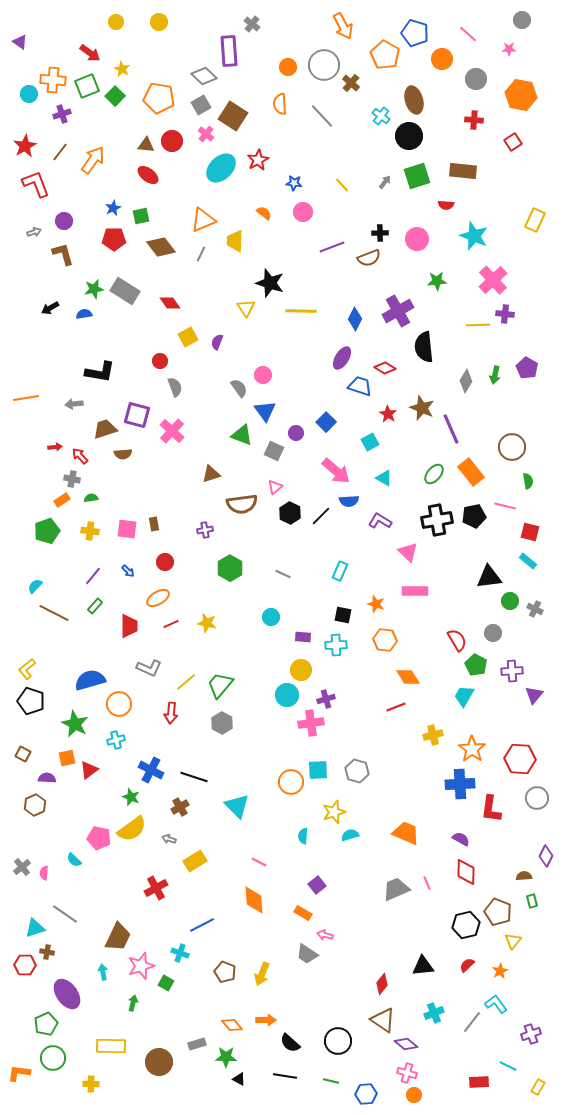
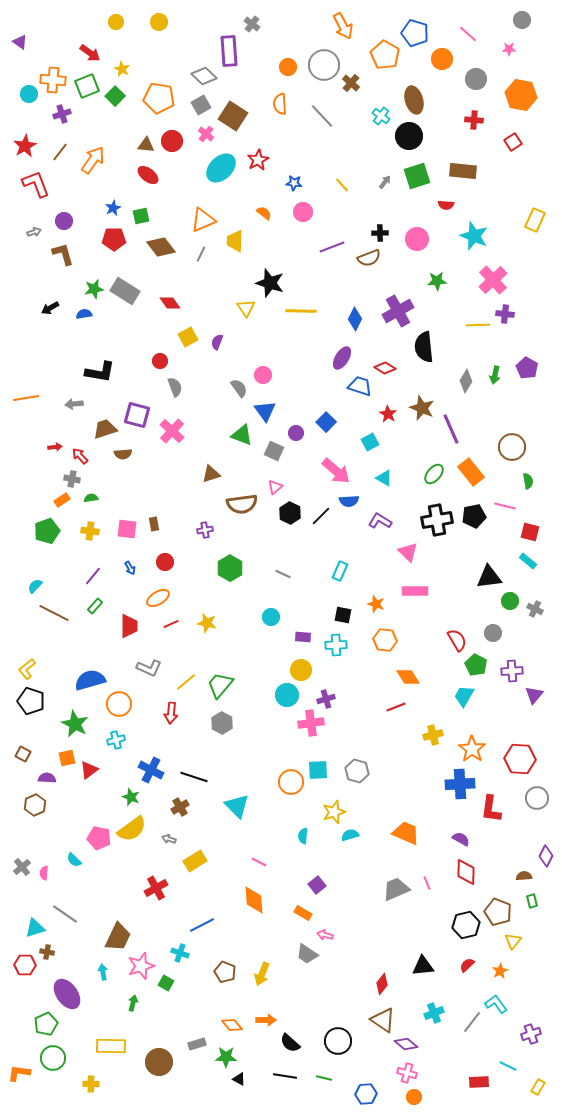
blue arrow at (128, 571): moved 2 px right, 3 px up; rotated 16 degrees clockwise
green line at (331, 1081): moved 7 px left, 3 px up
orange circle at (414, 1095): moved 2 px down
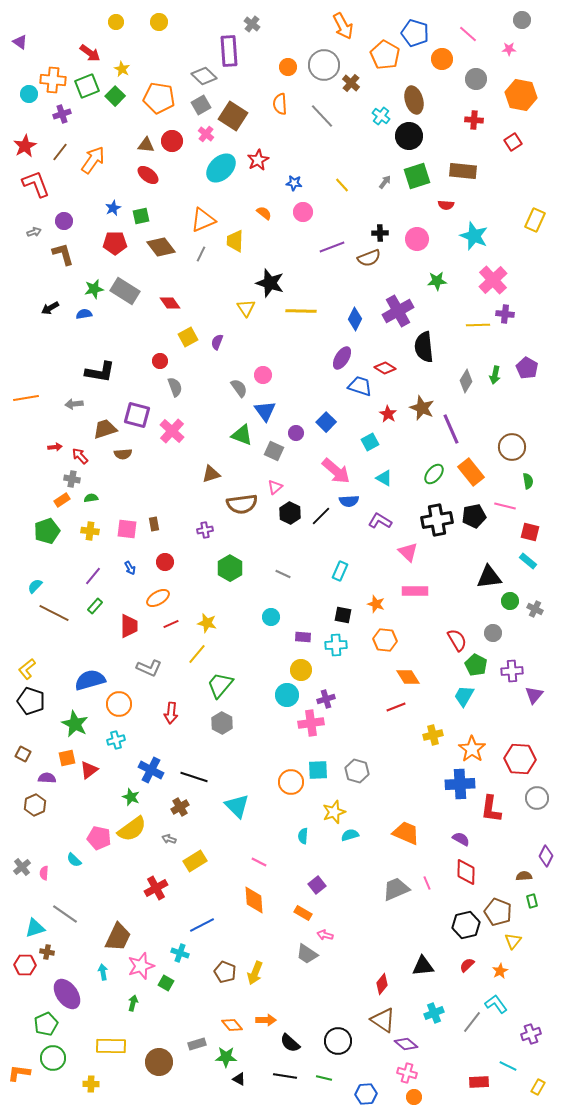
red pentagon at (114, 239): moved 1 px right, 4 px down
yellow line at (186, 682): moved 11 px right, 28 px up; rotated 10 degrees counterclockwise
yellow arrow at (262, 974): moved 7 px left, 1 px up
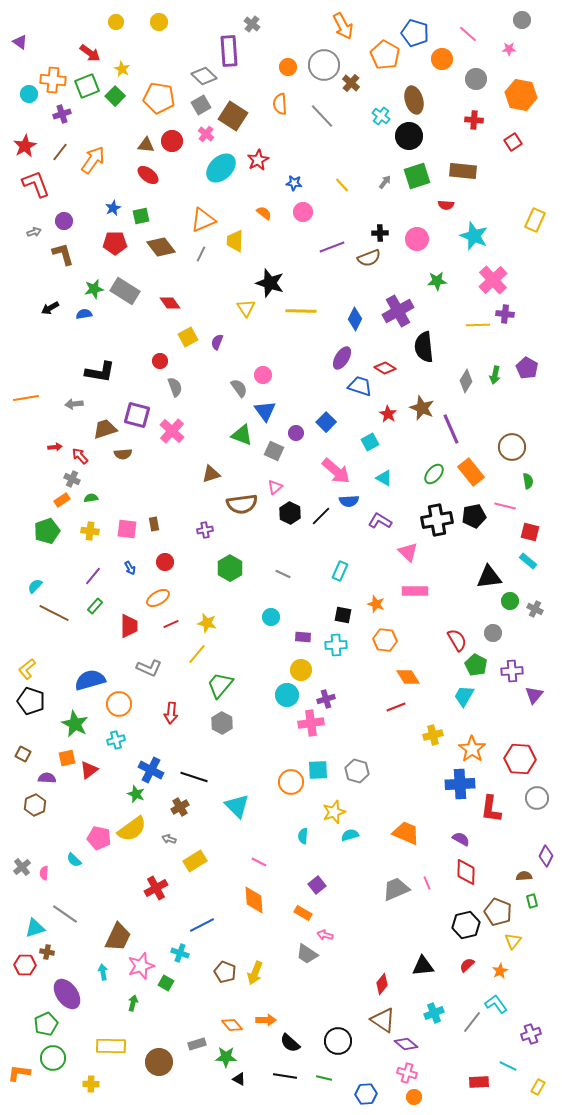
gray cross at (72, 479): rotated 14 degrees clockwise
green star at (131, 797): moved 5 px right, 3 px up
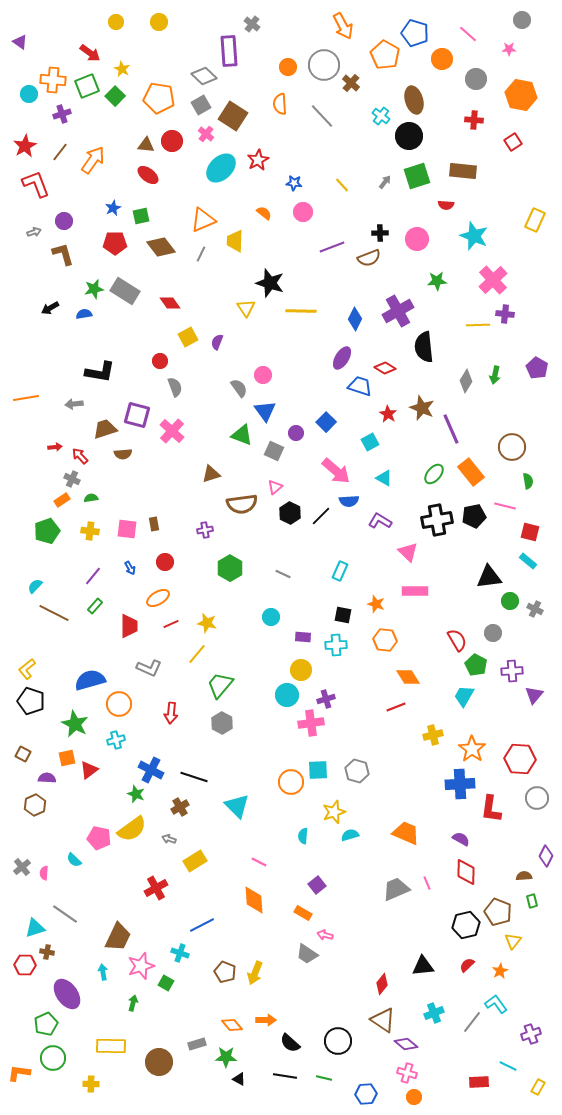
purple pentagon at (527, 368): moved 10 px right
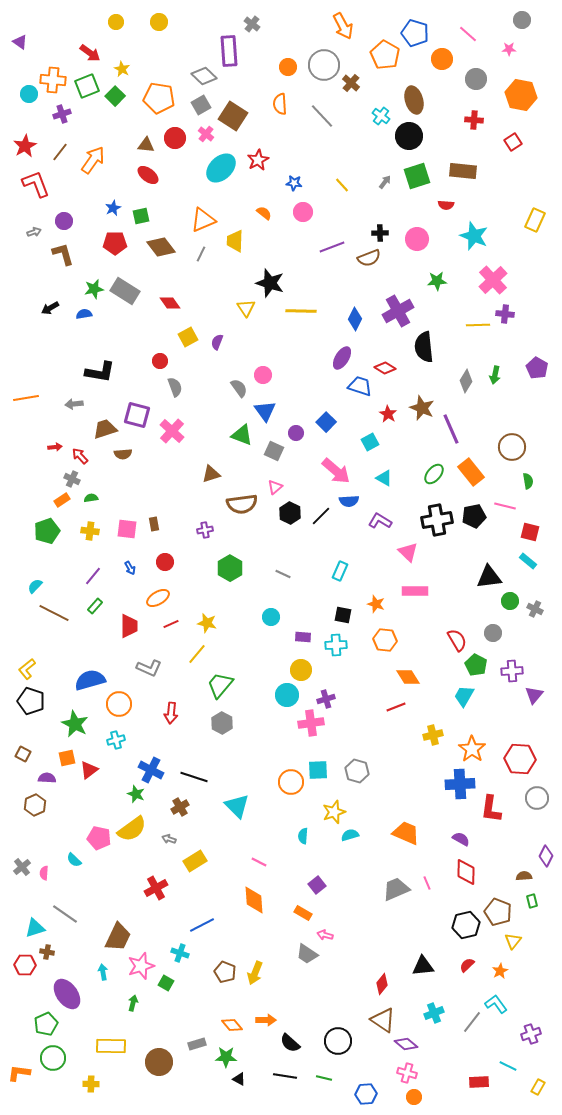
red circle at (172, 141): moved 3 px right, 3 px up
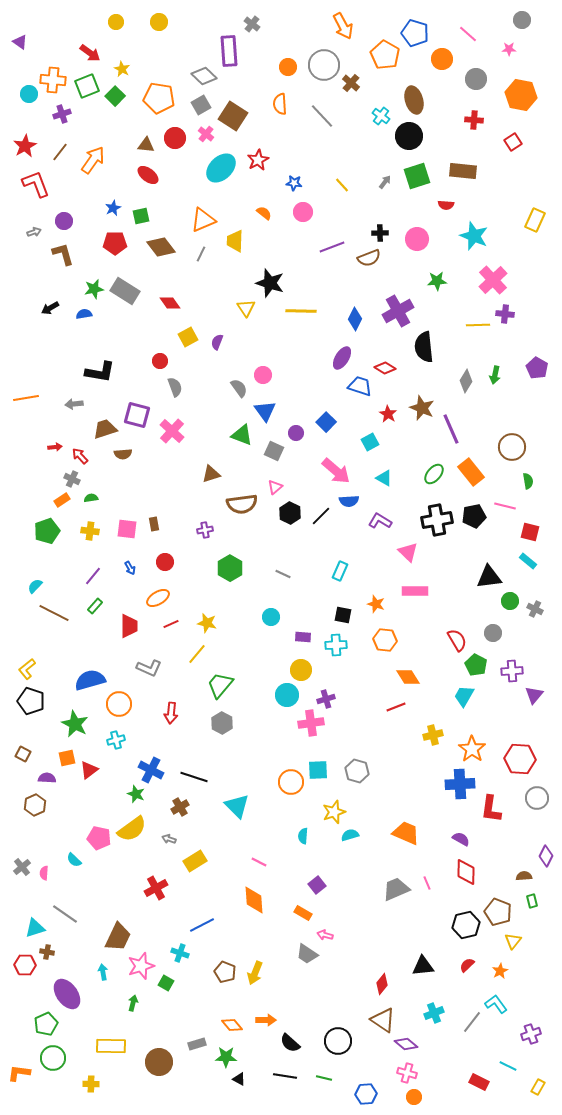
red rectangle at (479, 1082): rotated 30 degrees clockwise
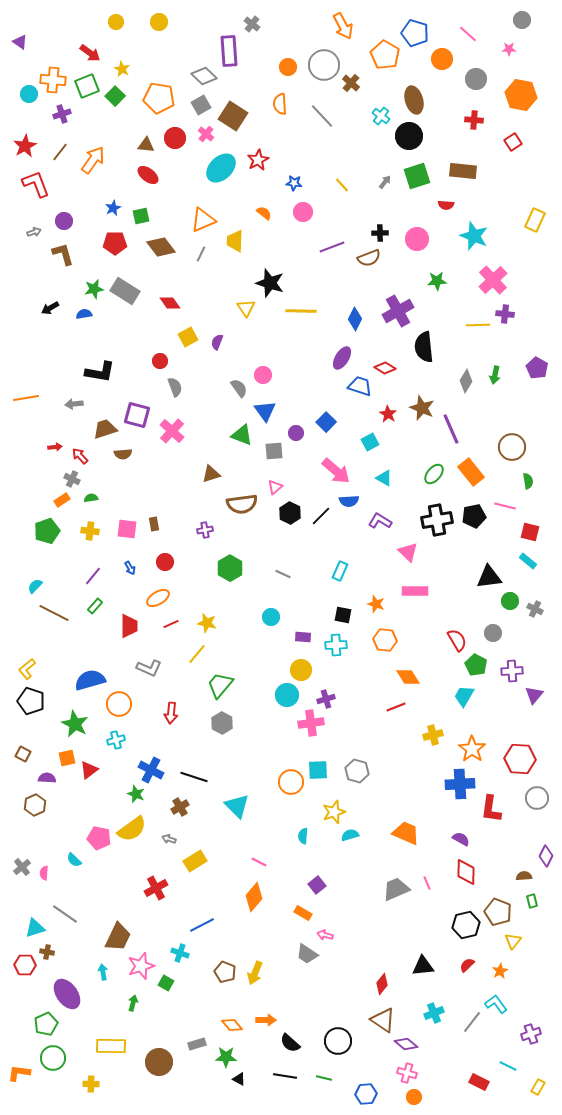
gray square at (274, 451): rotated 30 degrees counterclockwise
orange diamond at (254, 900): moved 3 px up; rotated 44 degrees clockwise
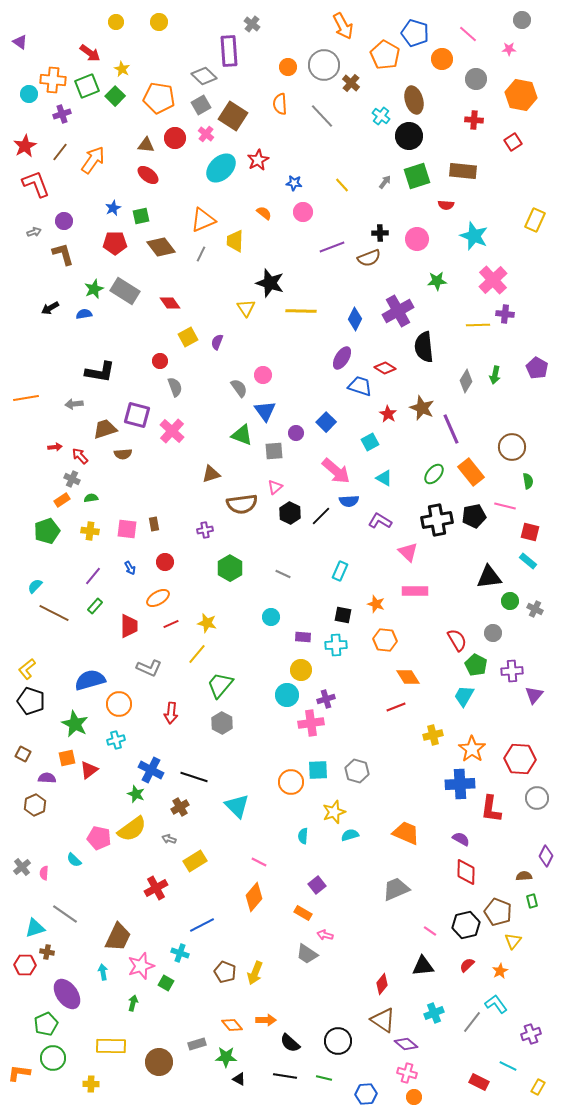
green star at (94, 289): rotated 12 degrees counterclockwise
pink line at (427, 883): moved 3 px right, 48 px down; rotated 32 degrees counterclockwise
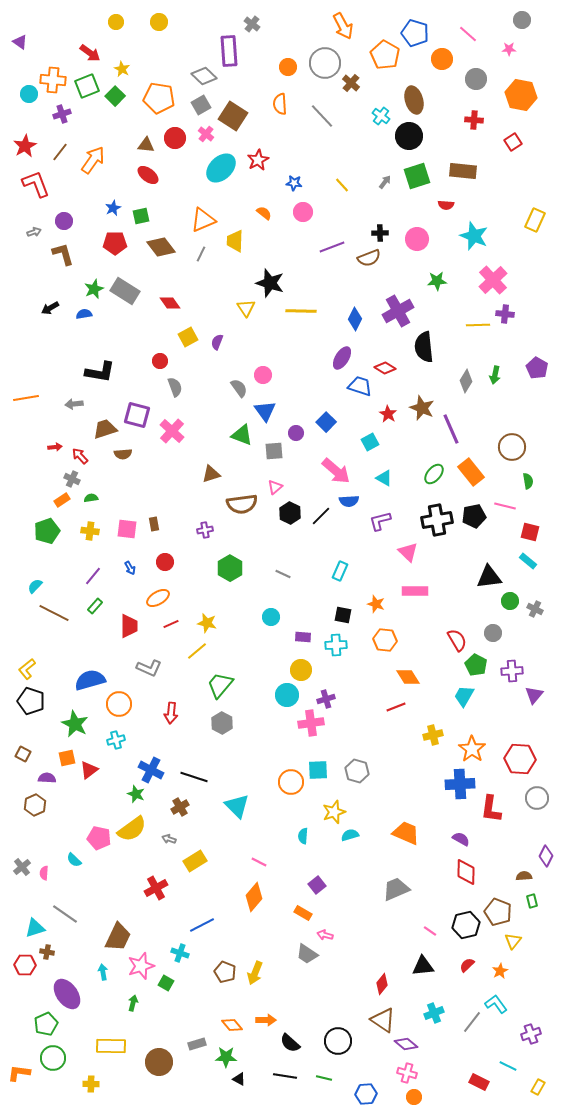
gray circle at (324, 65): moved 1 px right, 2 px up
purple L-shape at (380, 521): rotated 45 degrees counterclockwise
yellow line at (197, 654): moved 3 px up; rotated 10 degrees clockwise
